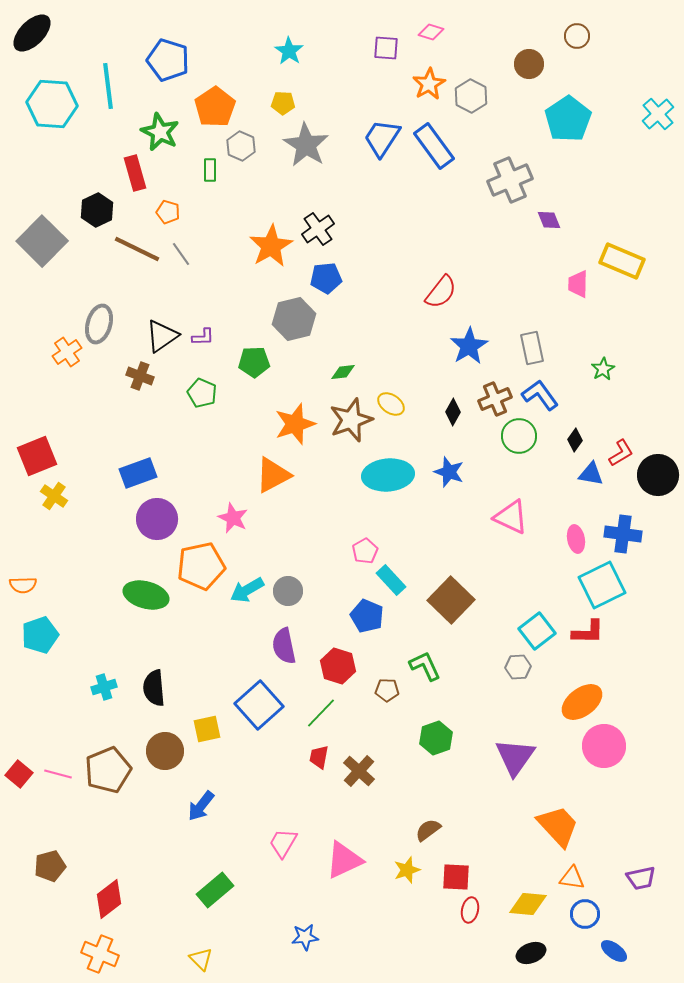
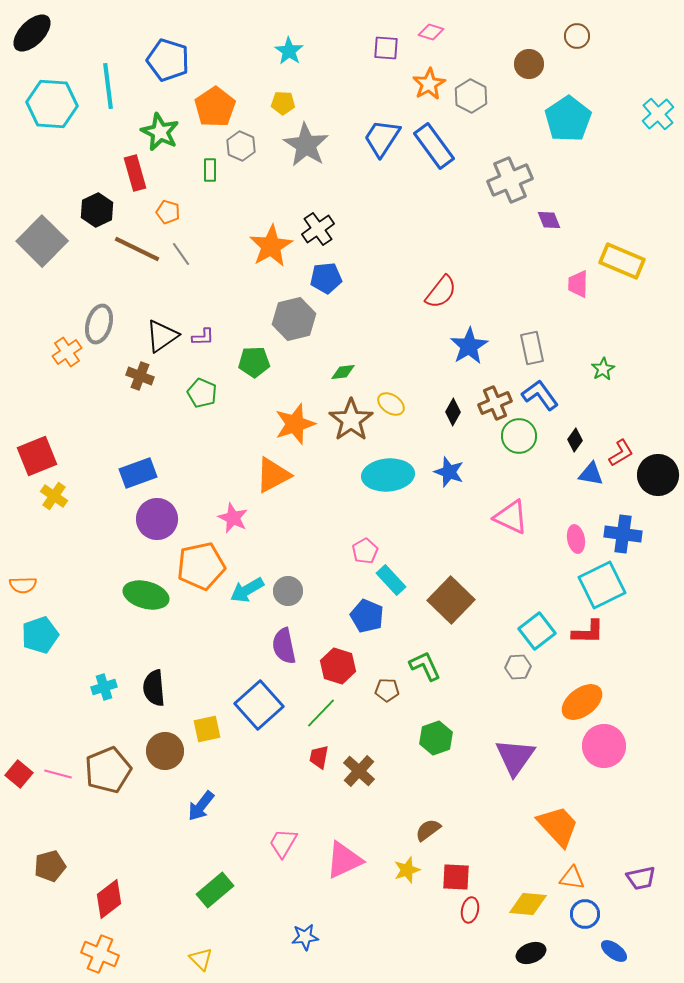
brown cross at (495, 399): moved 4 px down
brown star at (351, 420): rotated 15 degrees counterclockwise
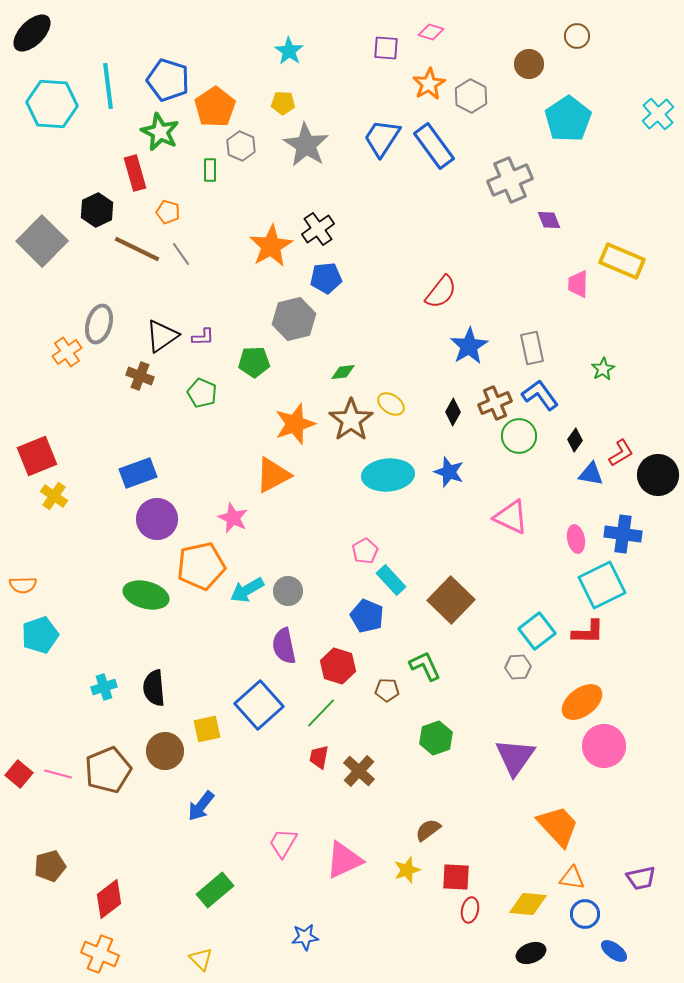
blue pentagon at (168, 60): moved 20 px down
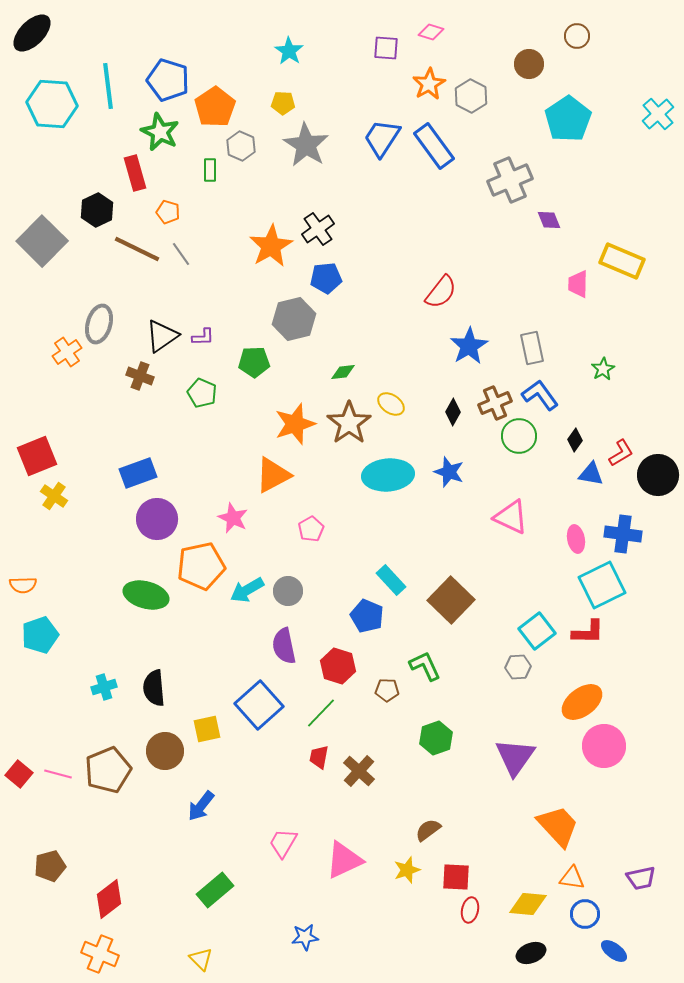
brown star at (351, 420): moved 2 px left, 3 px down
pink pentagon at (365, 551): moved 54 px left, 22 px up
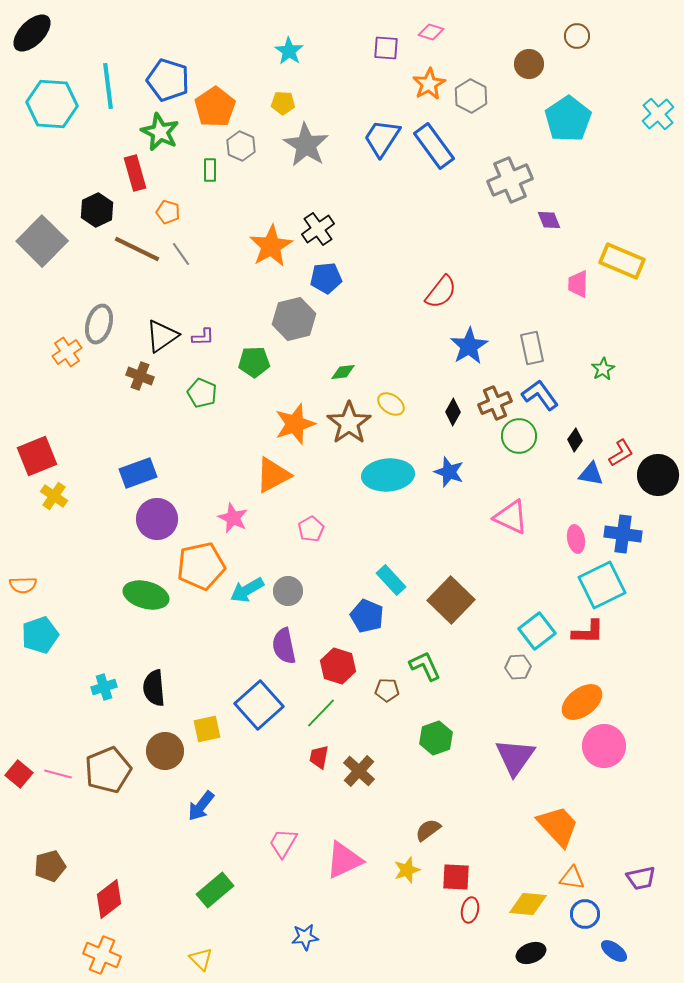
orange cross at (100, 954): moved 2 px right, 1 px down
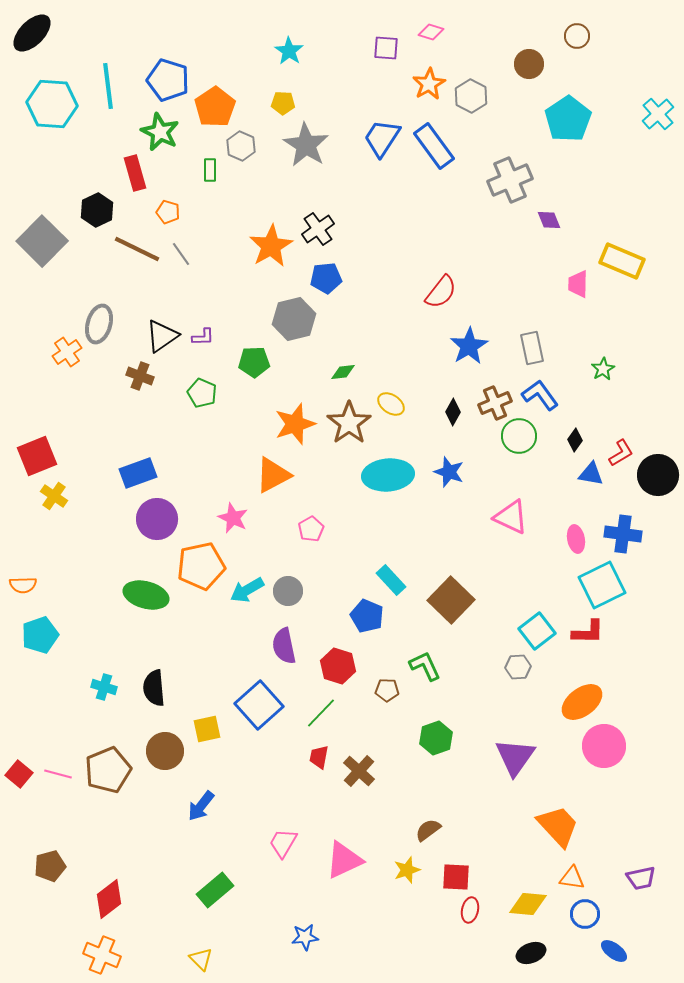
cyan cross at (104, 687): rotated 35 degrees clockwise
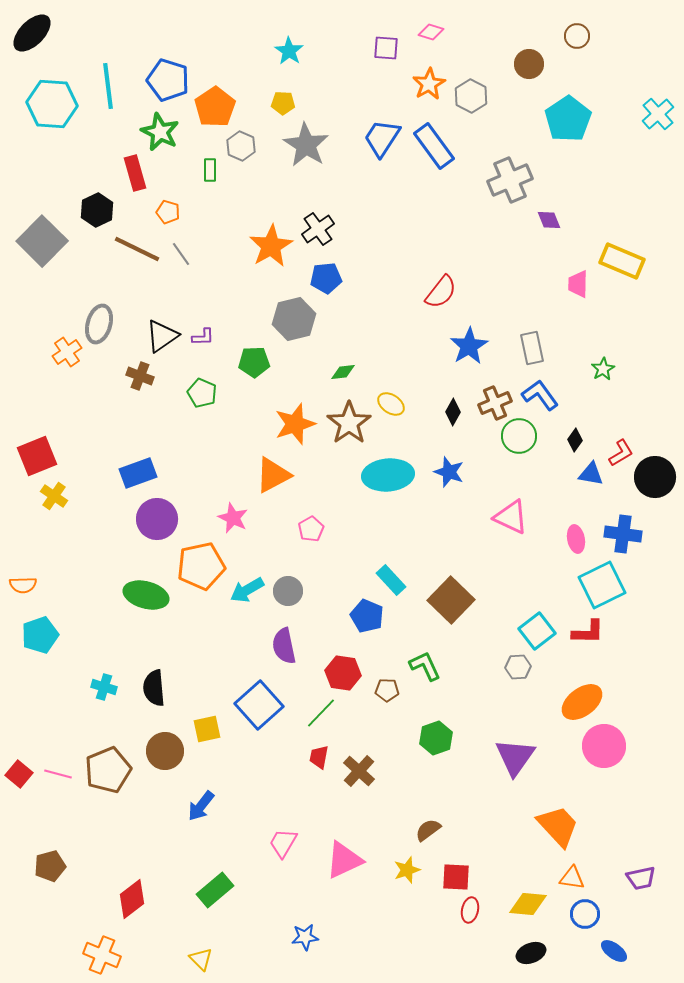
black circle at (658, 475): moved 3 px left, 2 px down
red hexagon at (338, 666): moved 5 px right, 7 px down; rotated 8 degrees counterclockwise
red diamond at (109, 899): moved 23 px right
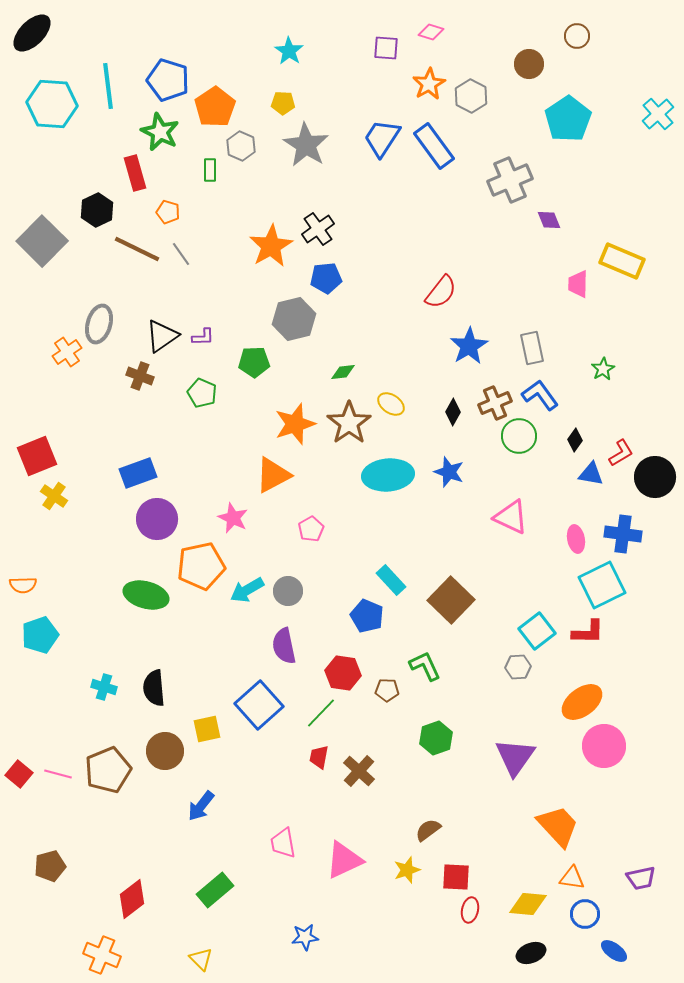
pink trapezoid at (283, 843): rotated 40 degrees counterclockwise
